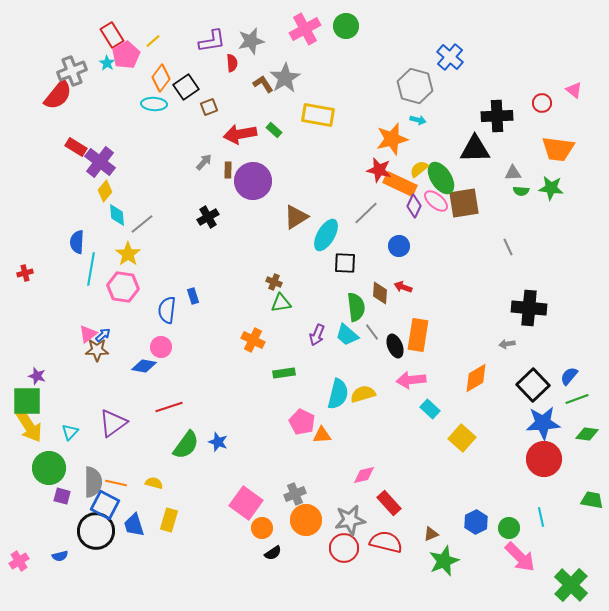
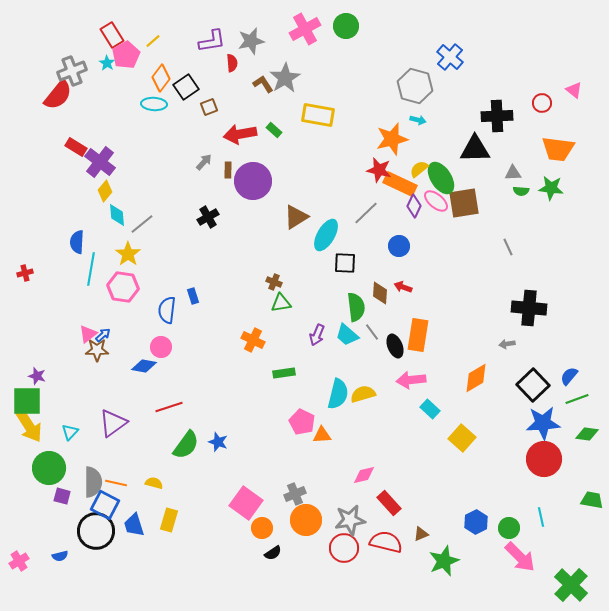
brown triangle at (431, 534): moved 10 px left
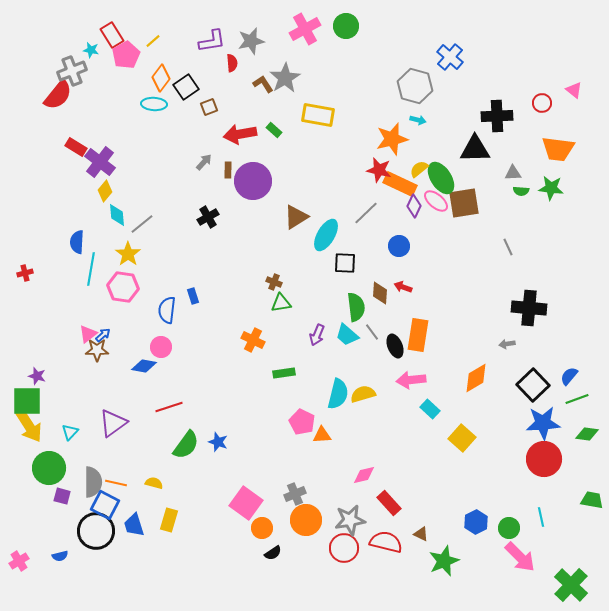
cyan star at (107, 63): moved 16 px left, 13 px up; rotated 21 degrees counterclockwise
brown triangle at (421, 534): rotated 49 degrees clockwise
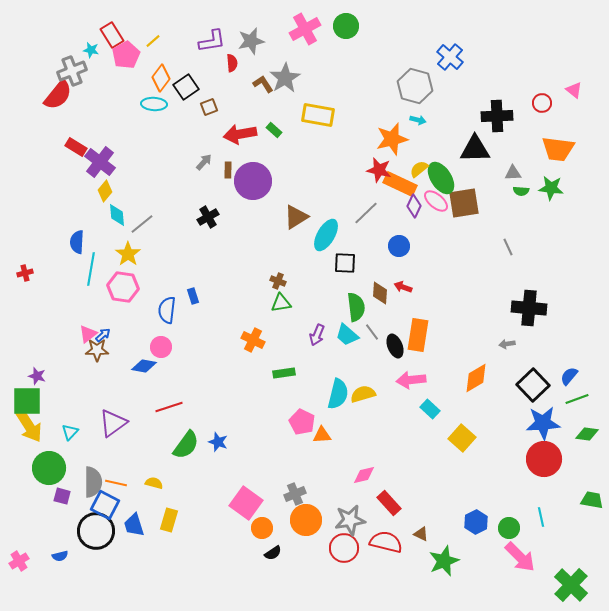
brown cross at (274, 282): moved 4 px right, 1 px up
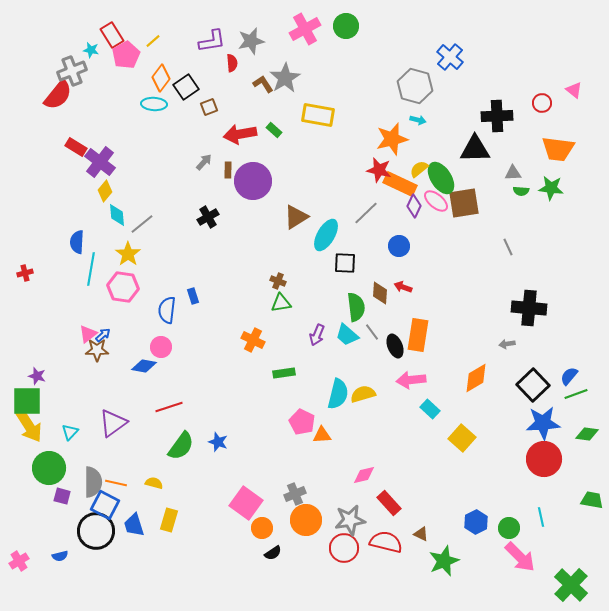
green line at (577, 399): moved 1 px left, 5 px up
green semicircle at (186, 445): moved 5 px left, 1 px down
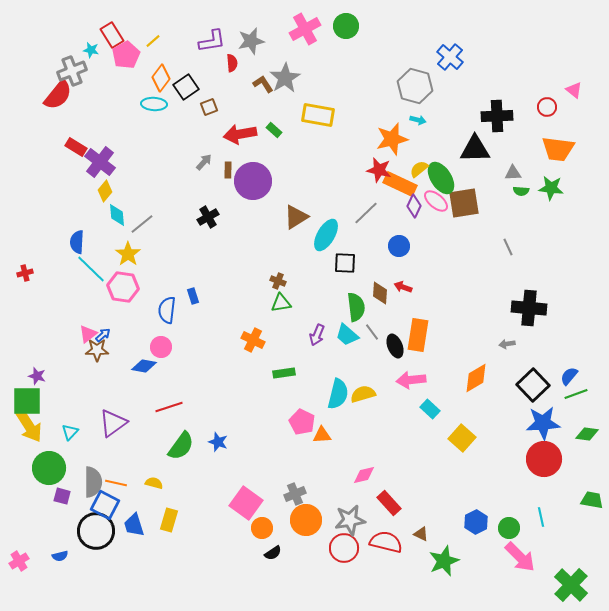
red circle at (542, 103): moved 5 px right, 4 px down
cyan line at (91, 269): rotated 56 degrees counterclockwise
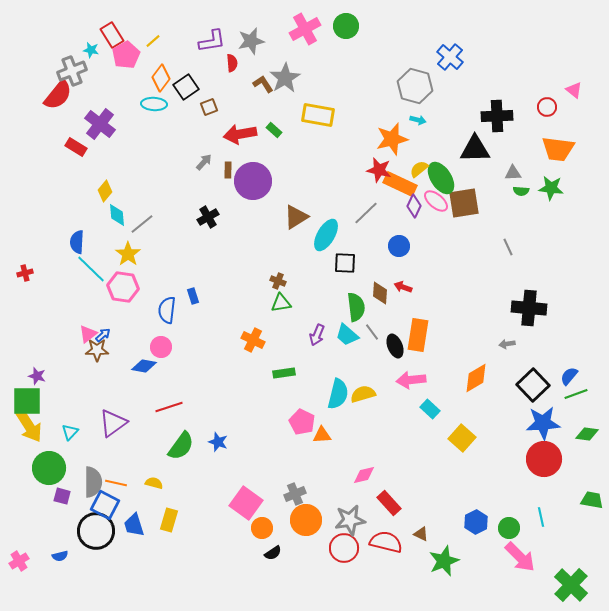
purple cross at (100, 162): moved 38 px up
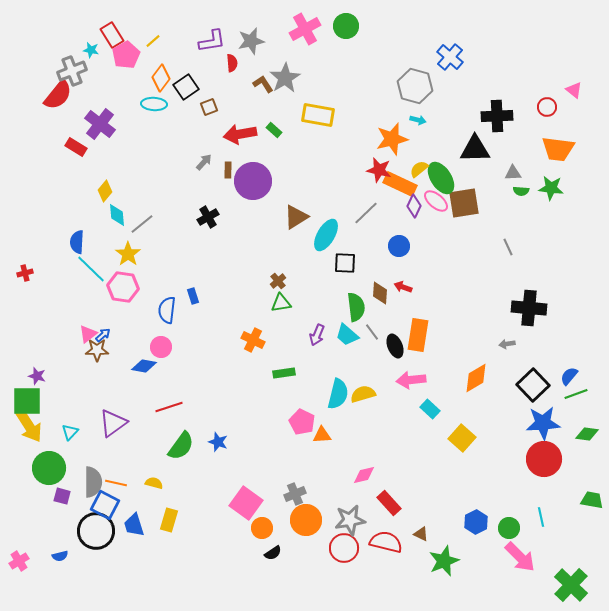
brown cross at (278, 281): rotated 28 degrees clockwise
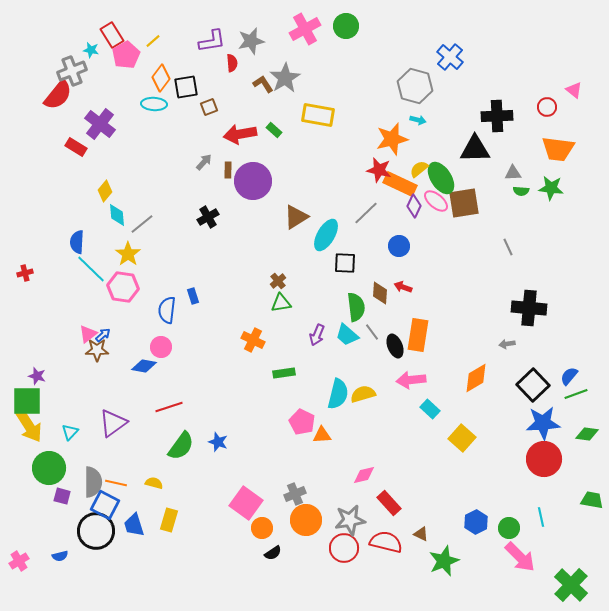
black square at (186, 87): rotated 25 degrees clockwise
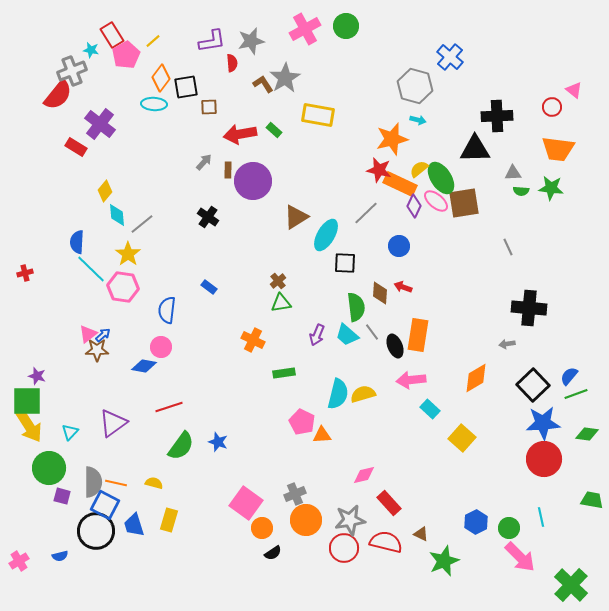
brown square at (209, 107): rotated 18 degrees clockwise
red circle at (547, 107): moved 5 px right
black cross at (208, 217): rotated 25 degrees counterclockwise
blue rectangle at (193, 296): moved 16 px right, 9 px up; rotated 35 degrees counterclockwise
